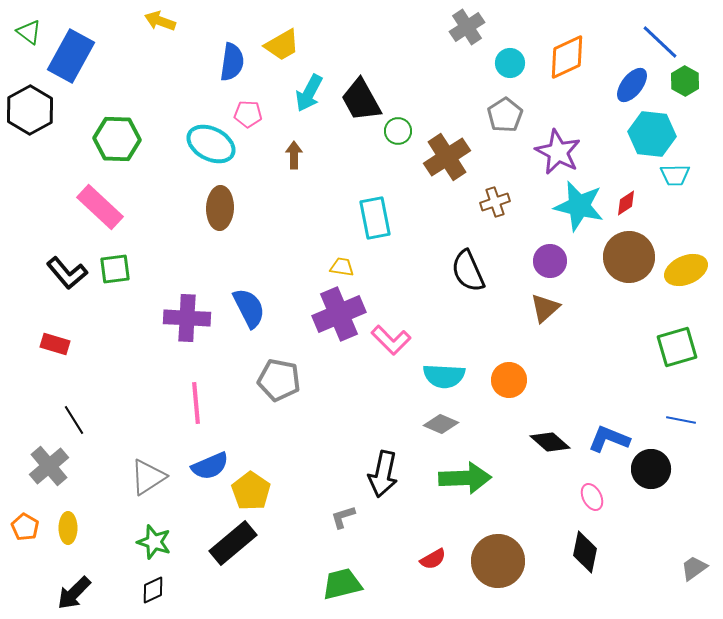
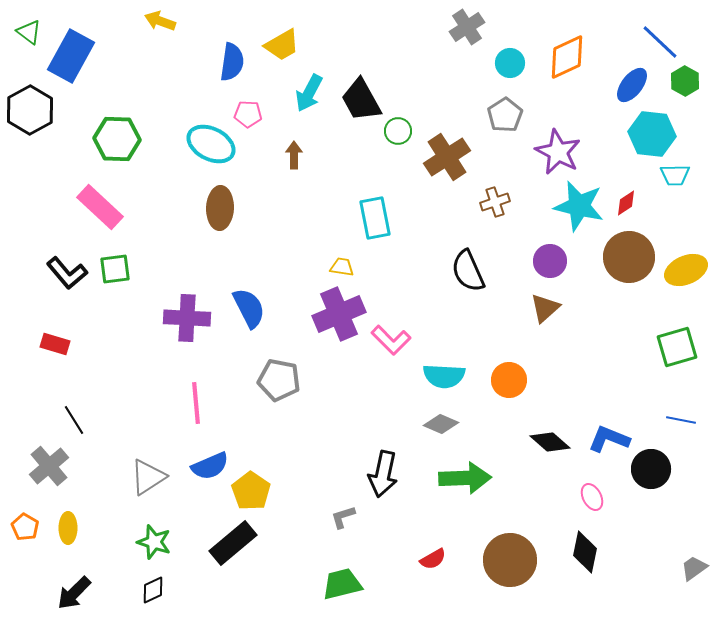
brown circle at (498, 561): moved 12 px right, 1 px up
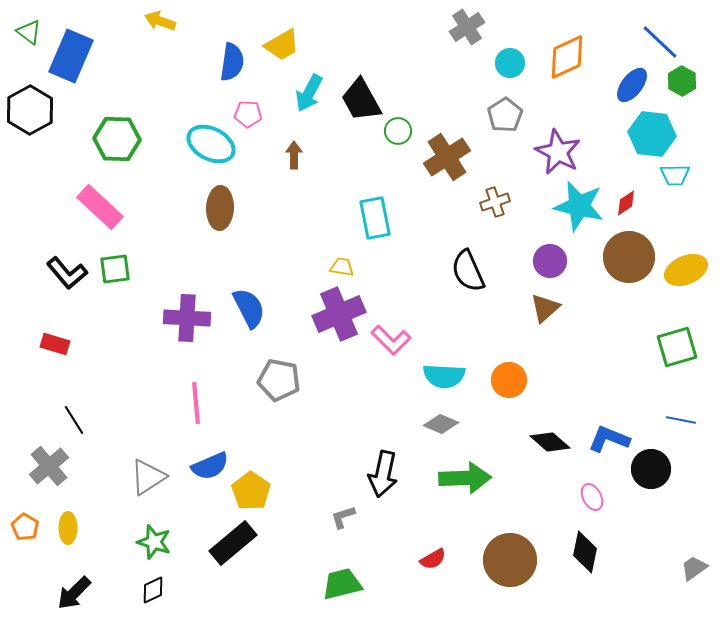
blue rectangle at (71, 56): rotated 6 degrees counterclockwise
green hexagon at (685, 81): moved 3 px left
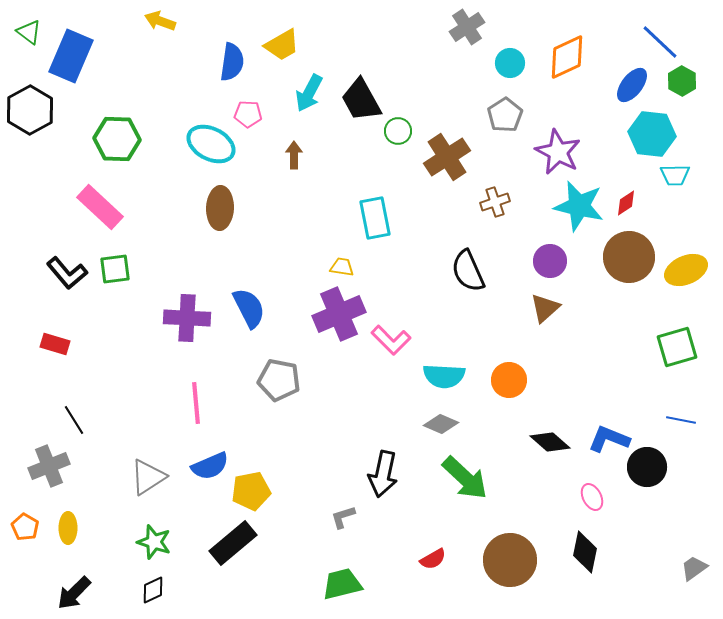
gray cross at (49, 466): rotated 18 degrees clockwise
black circle at (651, 469): moved 4 px left, 2 px up
green arrow at (465, 478): rotated 45 degrees clockwise
yellow pentagon at (251, 491): rotated 27 degrees clockwise
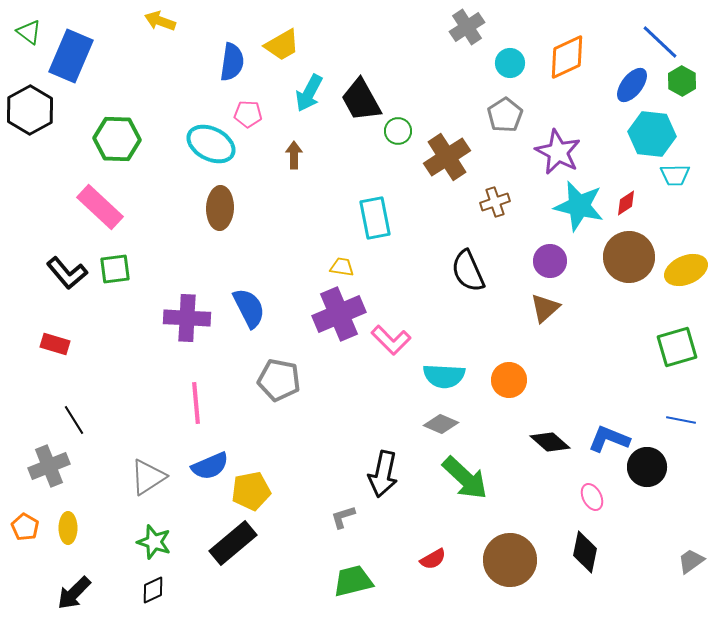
gray trapezoid at (694, 568): moved 3 px left, 7 px up
green trapezoid at (342, 584): moved 11 px right, 3 px up
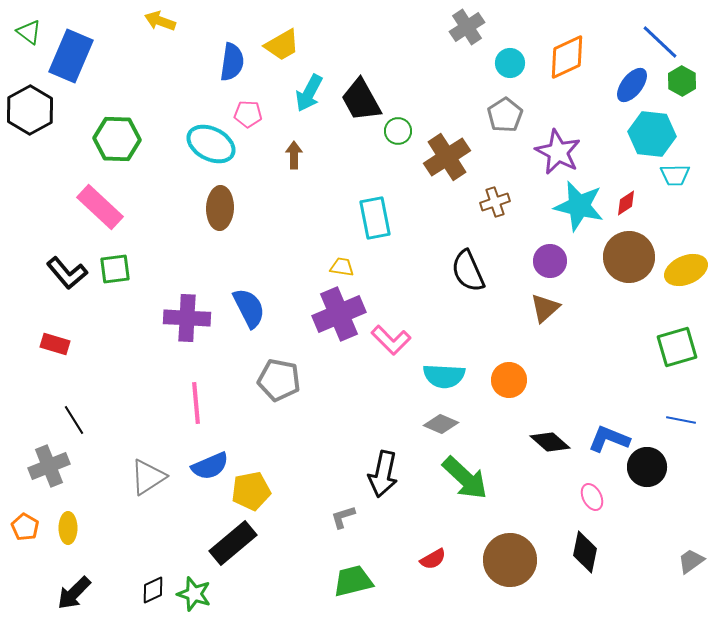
green star at (154, 542): moved 40 px right, 52 px down
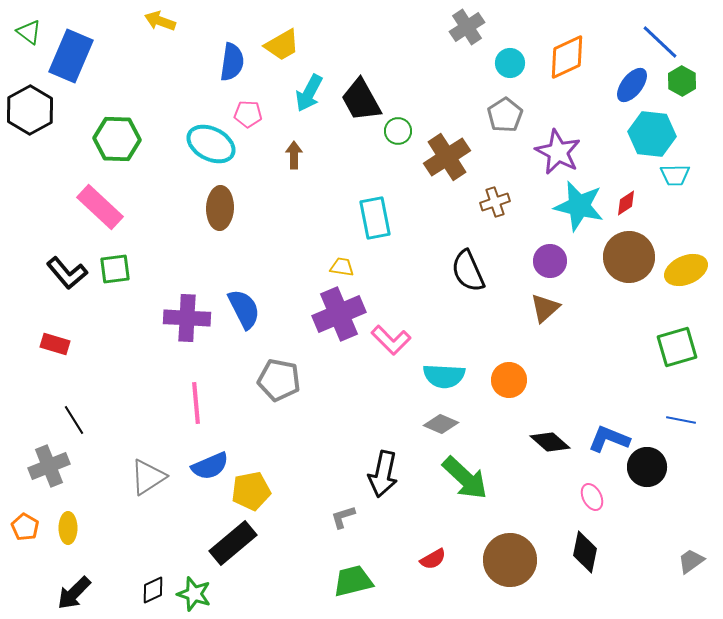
blue semicircle at (249, 308): moved 5 px left, 1 px down
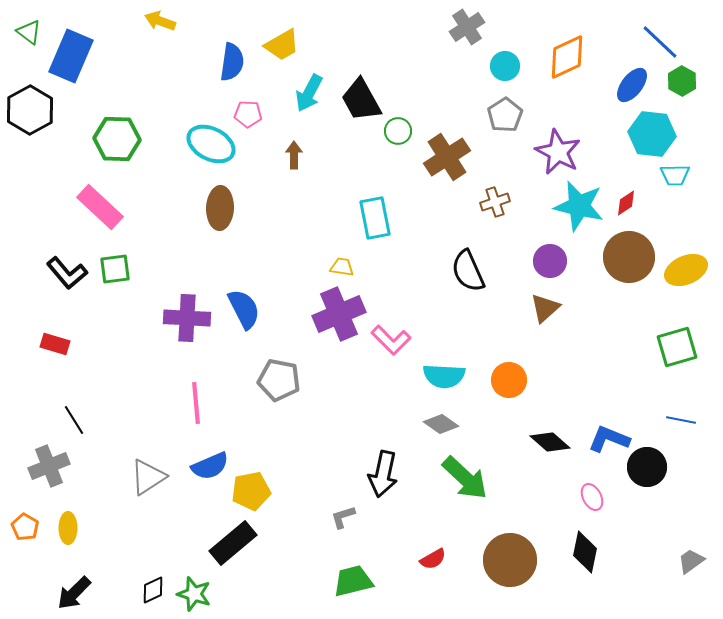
cyan circle at (510, 63): moved 5 px left, 3 px down
gray diamond at (441, 424): rotated 12 degrees clockwise
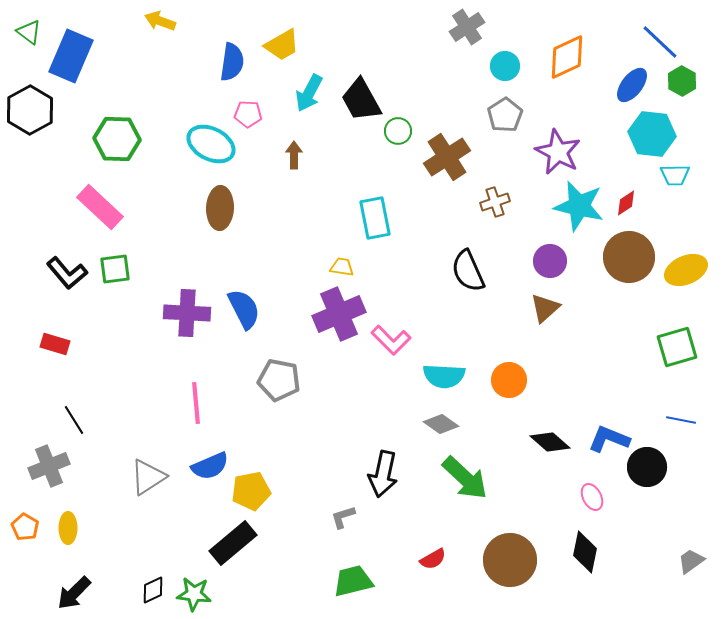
purple cross at (187, 318): moved 5 px up
green star at (194, 594): rotated 12 degrees counterclockwise
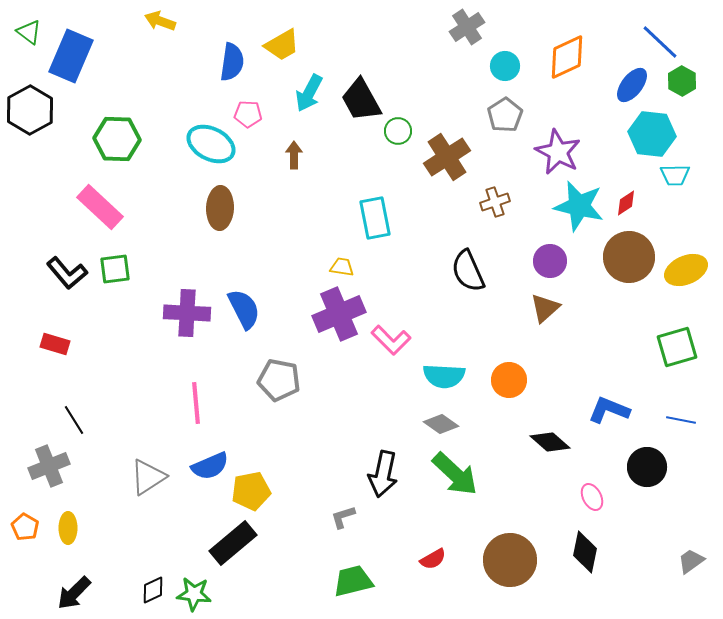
blue L-shape at (609, 439): moved 29 px up
green arrow at (465, 478): moved 10 px left, 4 px up
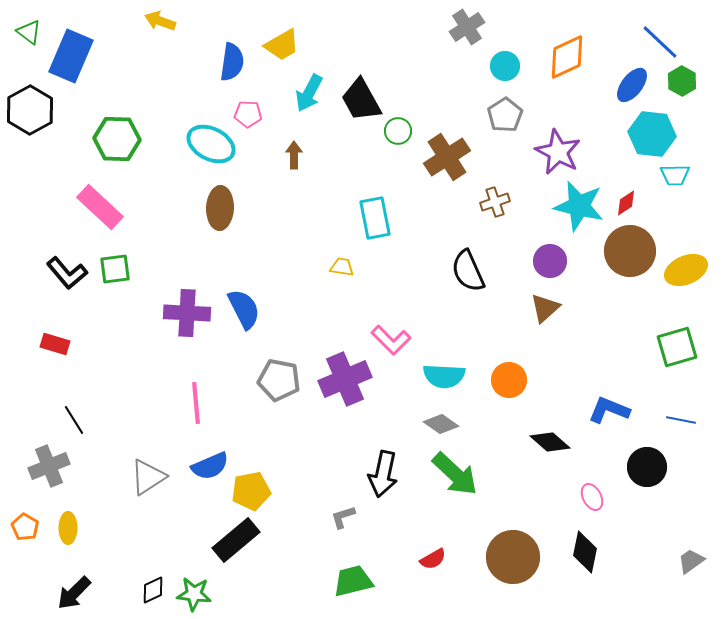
brown circle at (629, 257): moved 1 px right, 6 px up
purple cross at (339, 314): moved 6 px right, 65 px down
black rectangle at (233, 543): moved 3 px right, 3 px up
brown circle at (510, 560): moved 3 px right, 3 px up
